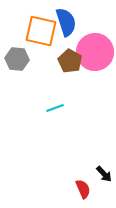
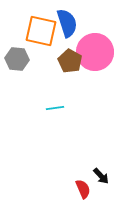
blue semicircle: moved 1 px right, 1 px down
cyan line: rotated 12 degrees clockwise
black arrow: moved 3 px left, 2 px down
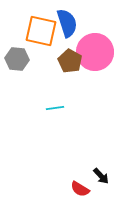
red semicircle: moved 3 px left; rotated 144 degrees clockwise
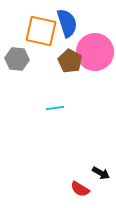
black arrow: moved 3 px up; rotated 18 degrees counterclockwise
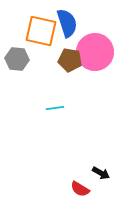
brown pentagon: moved 1 px up; rotated 20 degrees counterclockwise
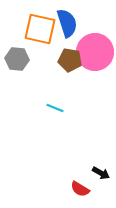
orange square: moved 1 px left, 2 px up
cyan line: rotated 30 degrees clockwise
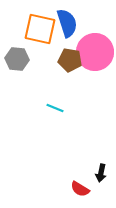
black arrow: rotated 72 degrees clockwise
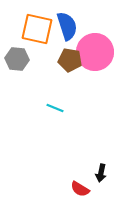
blue semicircle: moved 3 px down
orange square: moved 3 px left
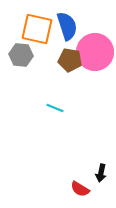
gray hexagon: moved 4 px right, 4 px up
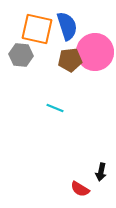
brown pentagon: rotated 15 degrees counterclockwise
black arrow: moved 1 px up
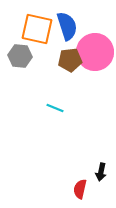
gray hexagon: moved 1 px left, 1 px down
red semicircle: rotated 72 degrees clockwise
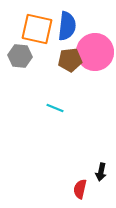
blue semicircle: rotated 24 degrees clockwise
